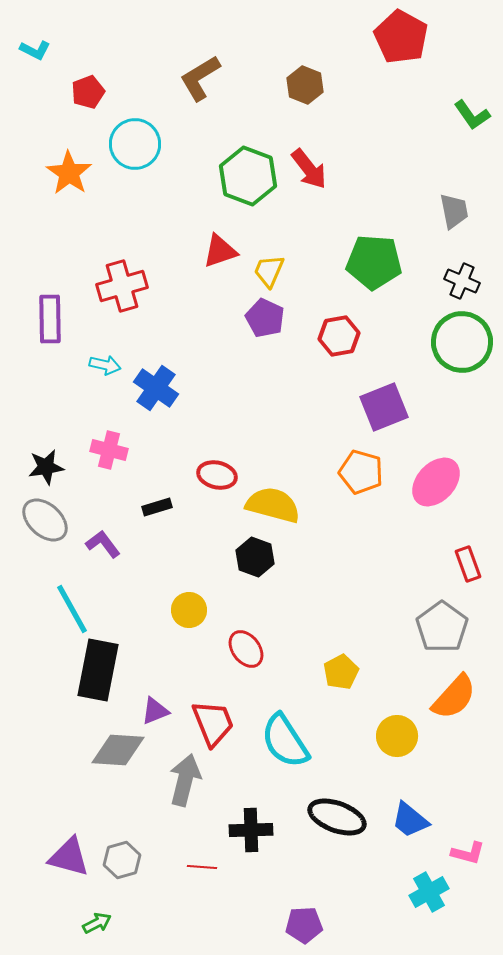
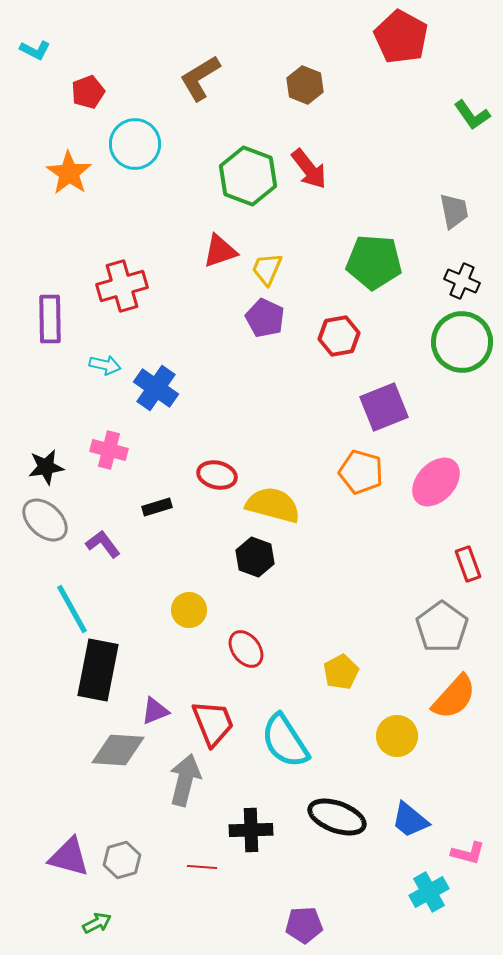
yellow trapezoid at (269, 271): moved 2 px left, 2 px up
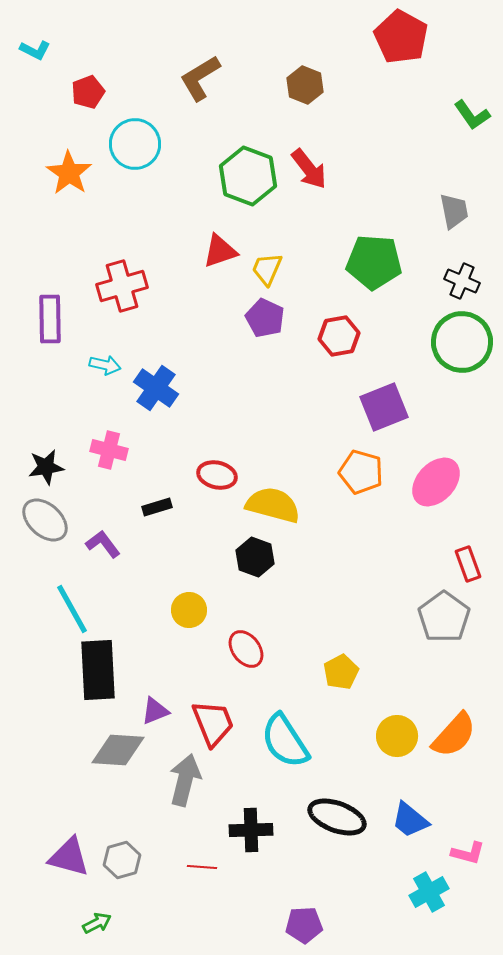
gray pentagon at (442, 627): moved 2 px right, 10 px up
black rectangle at (98, 670): rotated 14 degrees counterclockwise
orange semicircle at (454, 697): moved 38 px down
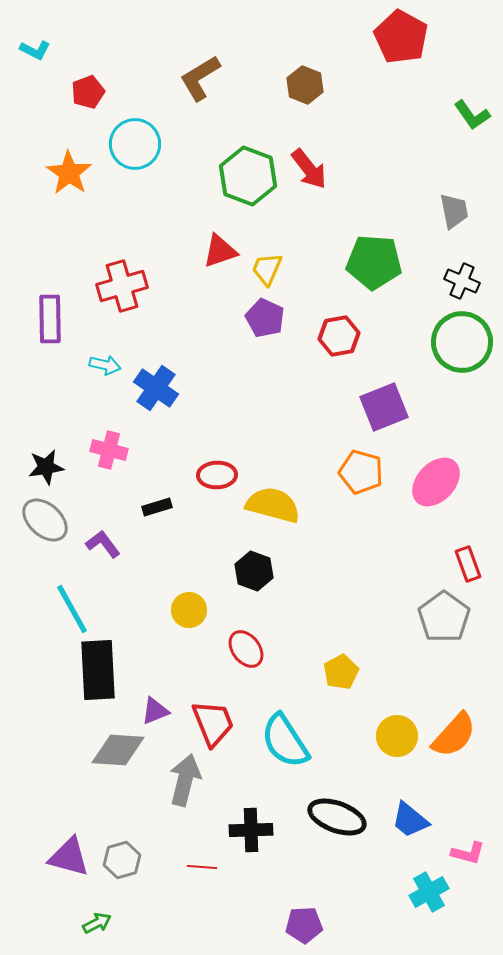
red ellipse at (217, 475): rotated 15 degrees counterclockwise
black hexagon at (255, 557): moved 1 px left, 14 px down
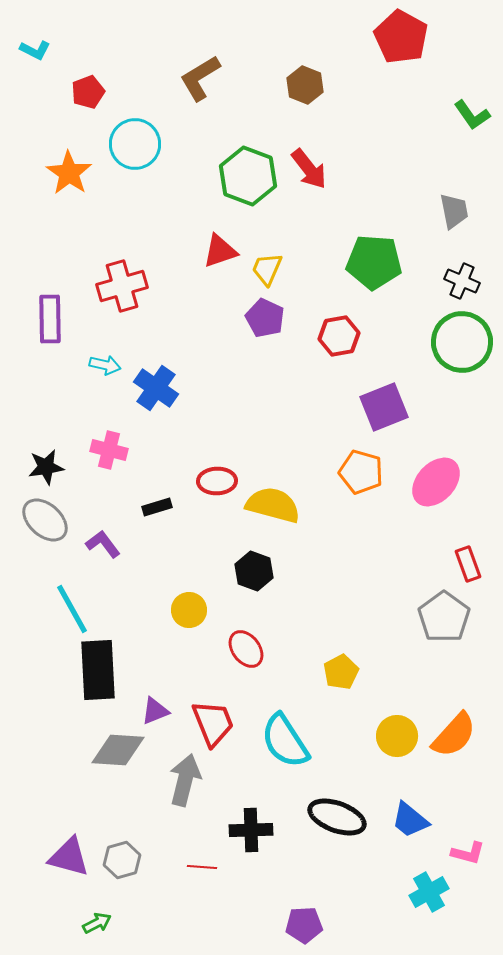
red ellipse at (217, 475): moved 6 px down
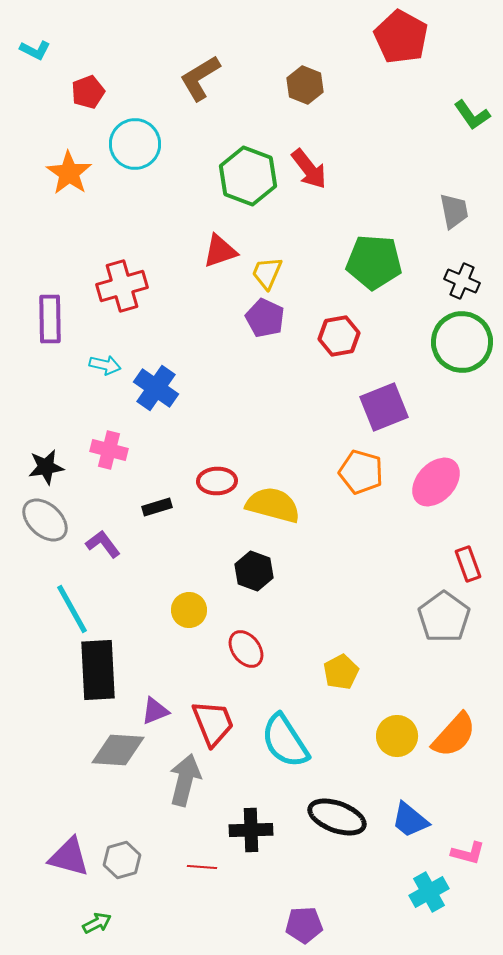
yellow trapezoid at (267, 269): moved 4 px down
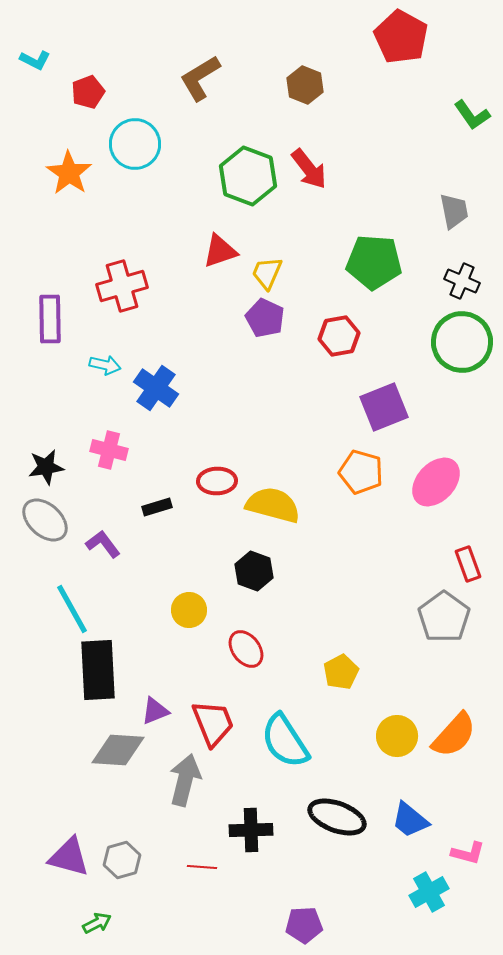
cyan L-shape at (35, 50): moved 10 px down
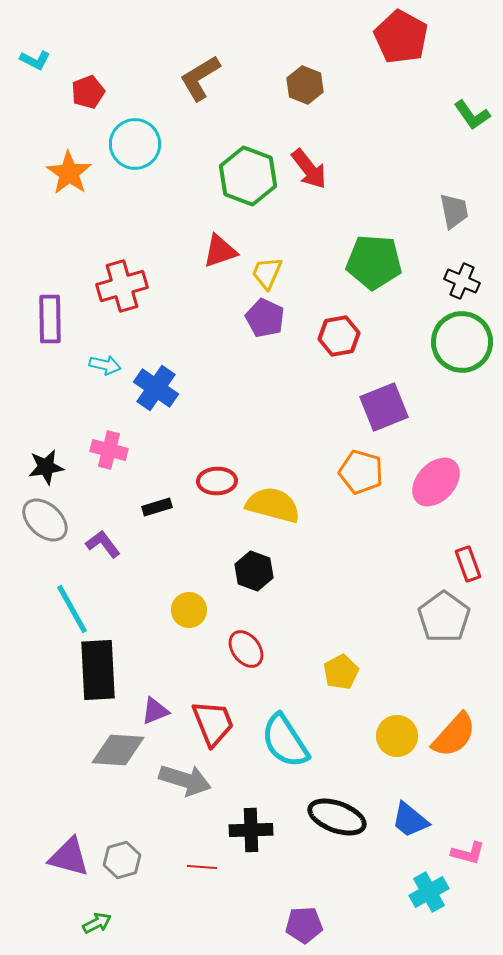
gray arrow at (185, 780): rotated 93 degrees clockwise
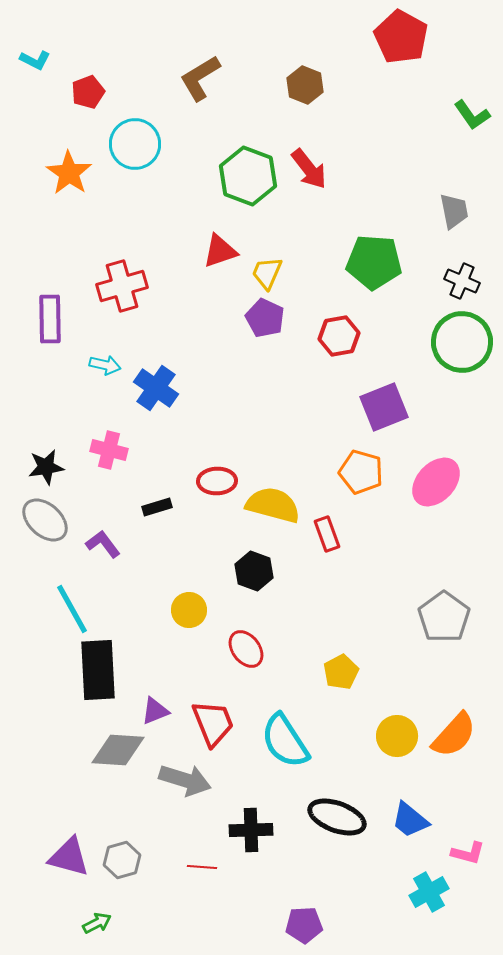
red rectangle at (468, 564): moved 141 px left, 30 px up
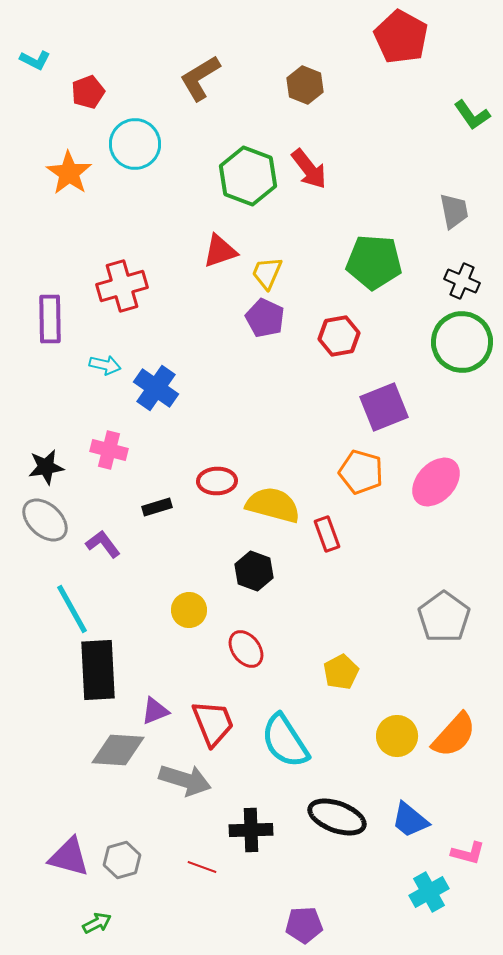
red line at (202, 867): rotated 16 degrees clockwise
